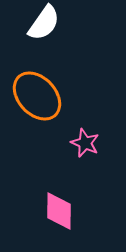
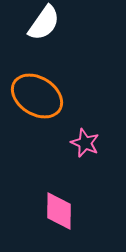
orange ellipse: rotated 15 degrees counterclockwise
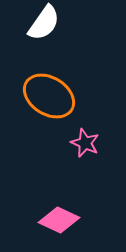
orange ellipse: moved 12 px right
pink diamond: moved 9 px down; rotated 66 degrees counterclockwise
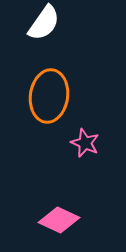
orange ellipse: rotated 66 degrees clockwise
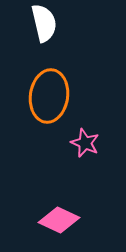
white semicircle: rotated 48 degrees counterclockwise
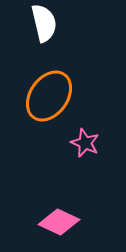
orange ellipse: rotated 27 degrees clockwise
pink diamond: moved 2 px down
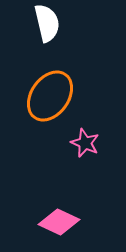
white semicircle: moved 3 px right
orange ellipse: moved 1 px right
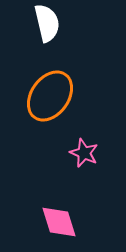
pink star: moved 1 px left, 10 px down
pink diamond: rotated 48 degrees clockwise
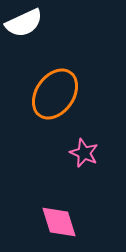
white semicircle: moved 23 px left; rotated 78 degrees clockwise
orange ellipse: moved 5 px right, 2 px up
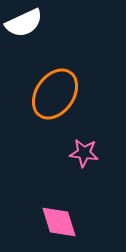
pink star: rotated 16 degrees counterclockwise
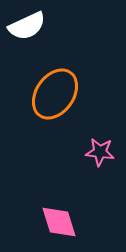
white semicircle: moved 3 px right, 3 px down
pink star: moved 16 px right, 1 px up
